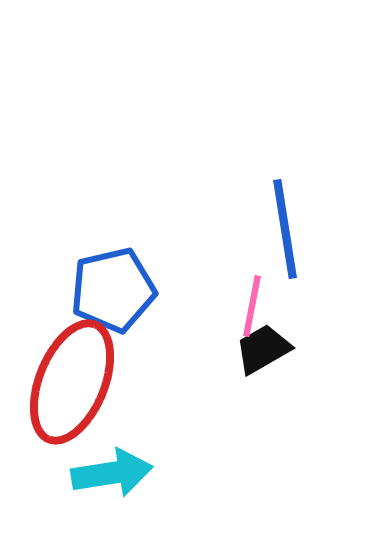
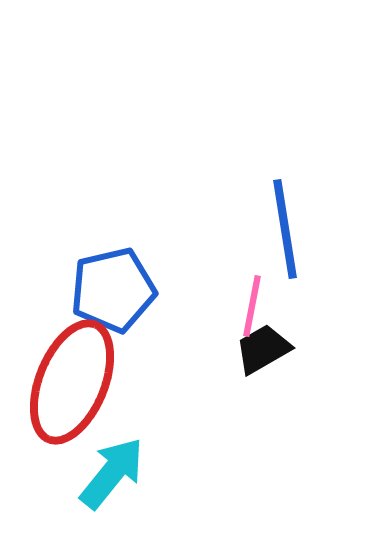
cyan arrow: rotated 42 degrees counterclockwise
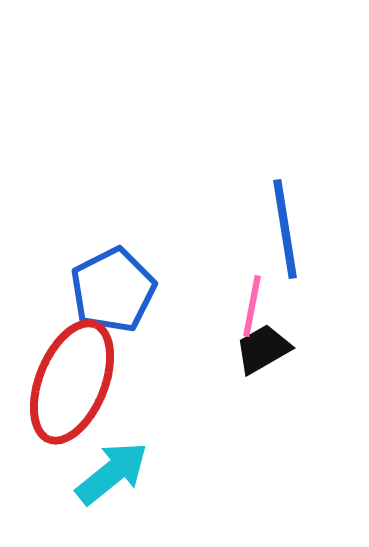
blue pentagon: rotated 14 degrees counterclockwise
cyan arrow: rotated 12 degrees clockwise
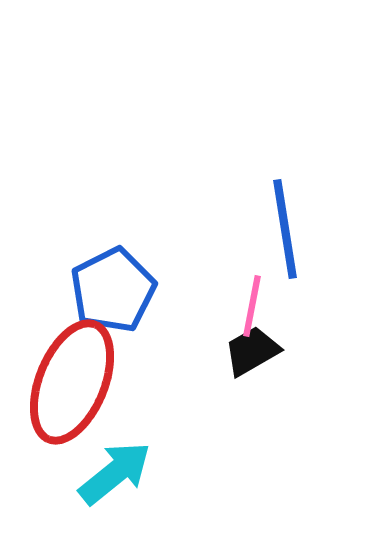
black trapezoid: moved 11 px left, 2 px down
cyan arrow: moved 3 px right
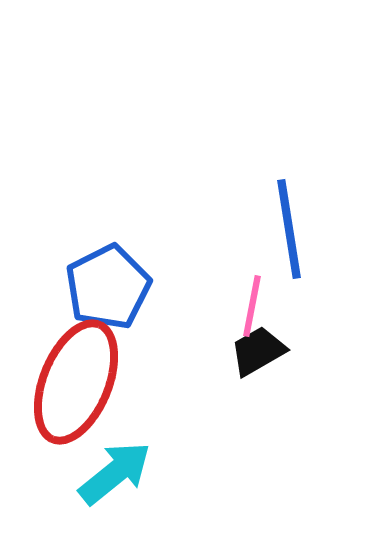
blue line: moved 4 px right
blue pentagon: moved 5 px left, 3 px up
black trapezoid: moved 6 px right
red ellipse: moved 4 px right
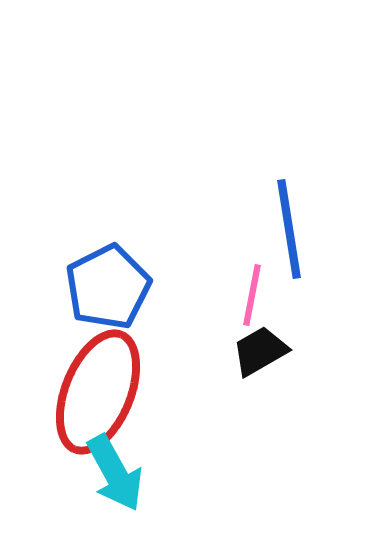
pink line: moved 11 px up
black trapezoid: moved 2 px right
red ellipse: moved 22 px right, 10 px down
cyan arrow: rotated 100 degrees clockwise
